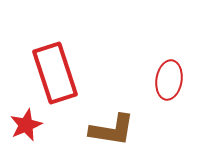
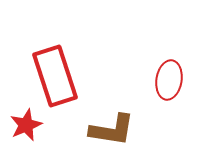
red rectangle: moved 3 px down
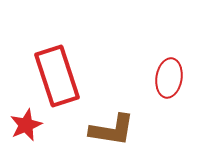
red rectangle: moved 2 px right
red ellipse: moved 2 px up
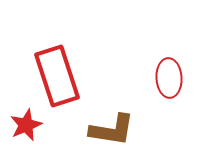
red ellipse: rotated 12 degrees counterclockwise
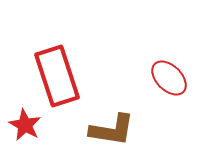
red ellipse: rotated 42 degrees counterclockwise
red star: moved 1 px left; rotated 20 degrees counterclockwise
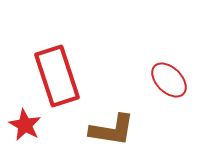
red ellipse: moved 2 px down
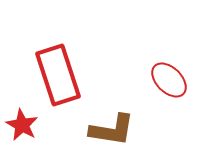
red rectangle: moved 1 px right, 1 px up
red star: moved 3 px left
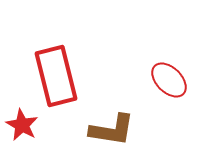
red rectangle: moved 2 px left, 1 px down; rotated 4 degrees clockwise
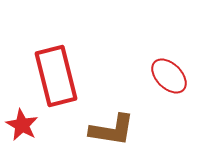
red ellipse: moved 4 px up
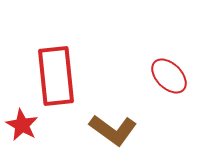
red rectangle: rotated 8 degrees clockwise
brown L-shape: moved 1 px right; rotated 27 degrees clockwise
